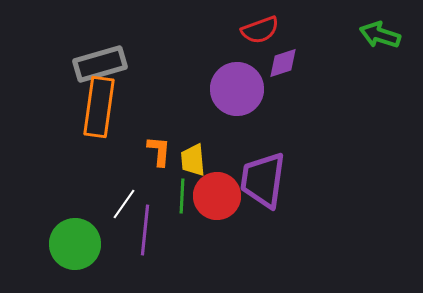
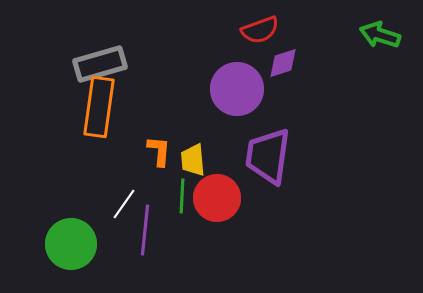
purple trapezoid: moved 5 px right, 24 px up
red circle: moved 2 px down
green circle: moved 4 px left
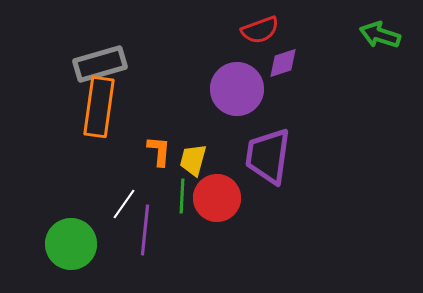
yellow trapezoid: rotated 20 degrees clockwise
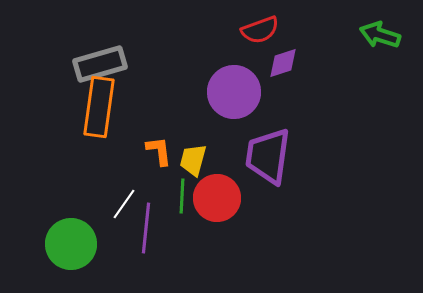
purple circle: moved 3 px left, 3 px down
orange L-shape: rotated 12 degrees counterclockwise
purple line: moved 1 px right, 2 px up
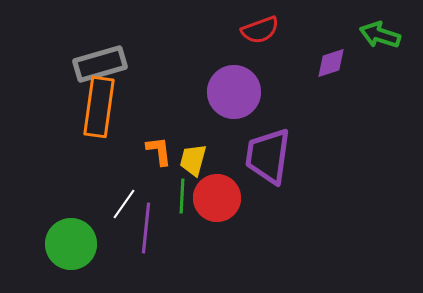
purple diamond: moved 48 px right
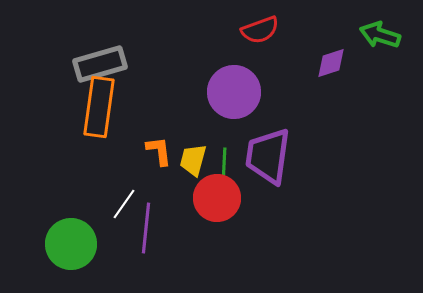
green line: moved 42 px right, 31 px up
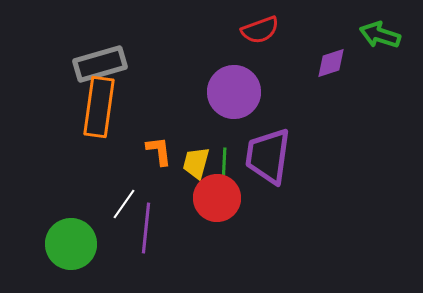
yellow trapezoid: moved 3 px right, 3 px down
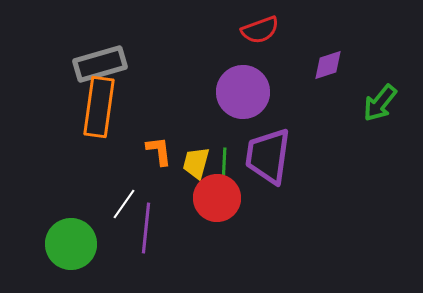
green arrow: moved 68 px down; rotated 69 degrees counterclockwise
purple diamond: moved 3 px left, 2 px down
purple circle: moved 9 px right
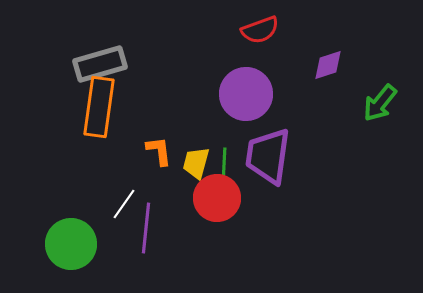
purple circle: moved 3 px right, 2 px down
